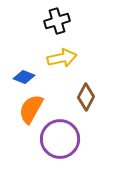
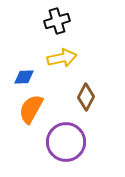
blue diamond: rotated 25 degrees counterclockwise
purple circle: moved 6 px right, 3 px down
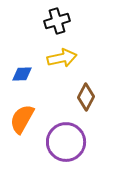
blue diamond: moved 2 px left, 3 px up
orange semicircle: moved 9 px left, 10 px down
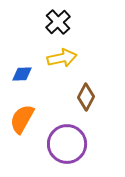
black cross: moved 1 px right, 1 px down; rotated 25 degrees counterclockwise
purple circle: moved 1 px right, 2 px down
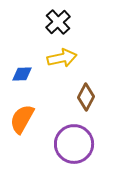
purple circle: moved 7 px right
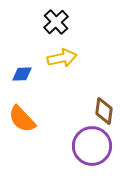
black cross: moved 2 px left
brown diamond: moved 18 px right, 14 px down; rotated 20 degrees counterclockwise
orange semicircle: rotated 72 degrees counterclockwise
purple circle: moved 18 px right, 2 px down
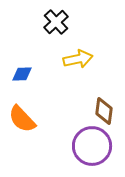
yellow arrow: moved 16 px right, 1 px down
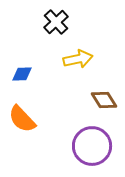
brown diamond: moved 11 px up; rotated 40 degrees counterclockwise
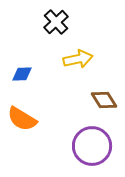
orange semicircle: rotated 16 degrees counterclockwise
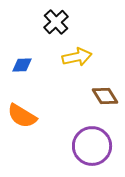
yellow arrow: moved 1 px left, 2 px up
blue diamond: moved 9 px up
brown diamond: moved 1 px right, 4 px up
orange semicircle: moved 3 px up
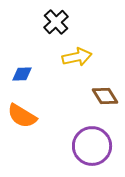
blue diamond: moved 9 px down
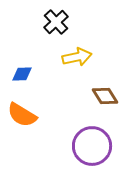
orange semicircle: moved 1 px up
